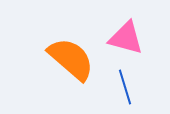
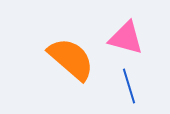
blue line: moved 4 px right, 1 px up
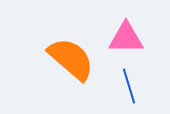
pink triangle: rotated 15 degrees counterclockwise
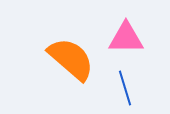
blue line: moved 4 px left, 2 px down
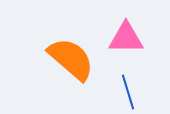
blue line: moved 3 px right, 4 px down
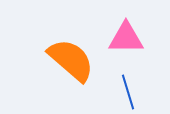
orange semicircle: moved 1 px down
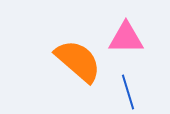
orange semicircle: moved 7 px right, 1 px down
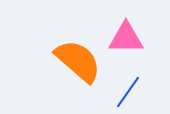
blue line: rotated 52 degrees clockwise
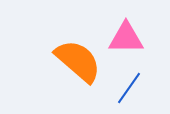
blue line: moved 1 px right, 4 px up
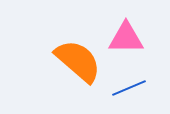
blue line: rotated 32 degrees clockwise
